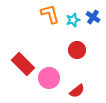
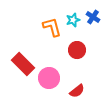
orange L-shape: moved 2 px right, 13 px down
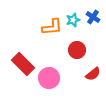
orange L-shape: rotated 100 degrees clockwise
red semicircle: moved 16 px right, 17 px up
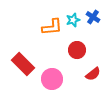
pink circle: moved 3 px right, 1 px down
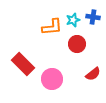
blue cross: rotated 24 degrees counterclockwise
red circle: moved 6 px up
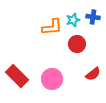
red rectangle: moved 6 px left, 12 px down
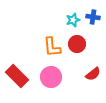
orange L-shape: moved 20 px down; rotated 90 degrees clockwise
pink circle: moved 1 px left, 2 px up
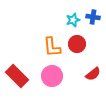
pink circle: moved 1 px right, 1 px up
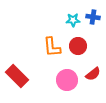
cyan star: rotated 16 degrees clockwise
red circle: moved 1 px right, 2 px down
pink circle: moved 15 px right, 4 px down
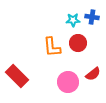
blue cross: moved 1 px left
red circle: moved 3 px up
pink circle: moved 1 px right, 2 px down
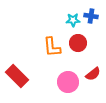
blue cross: moved 1 px left, 1 px up
